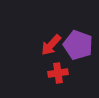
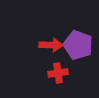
red arrow: rotated 130 degrees counterclockwise
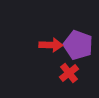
red cross: moved 11 px right; rotated 30 degrees counterclockwise
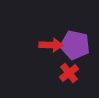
purple pentagon: moved 3 px left; rotated 8 degrees counterclockwise
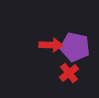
purple pentagon: moved 2 px down
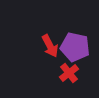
red arrow: moved 1 px left, 1 px down; rotated 60 degrees clockwise
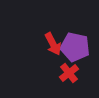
red arrow: moved 3 px right, 2 px up
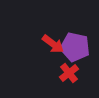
red arrow: rotated 25 degrees counterclockwise
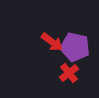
red arrow: moved 1 px left, 2 px up
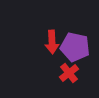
red arrow: rotated 50 degrees clockwise
